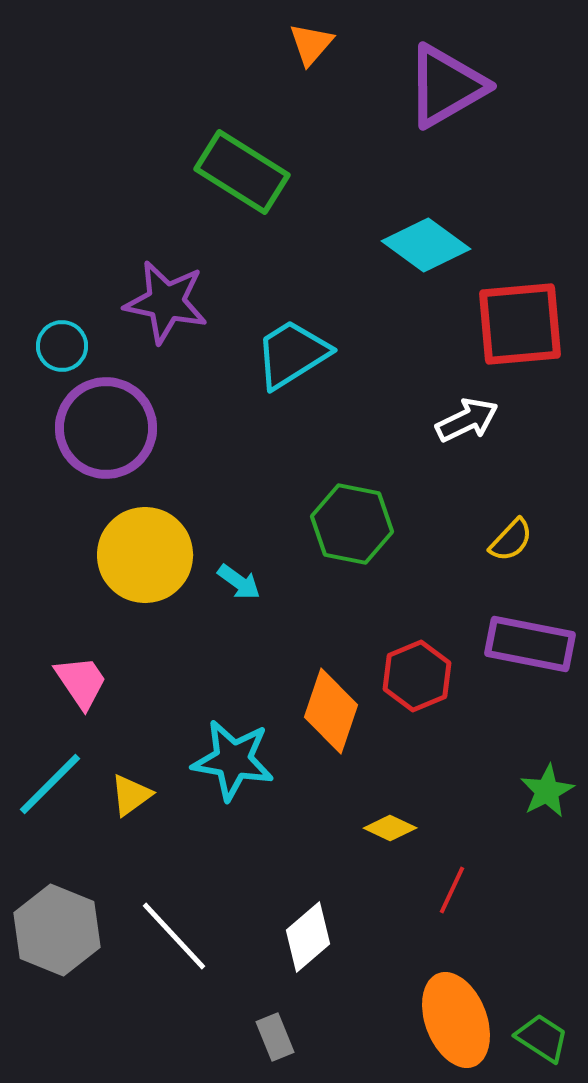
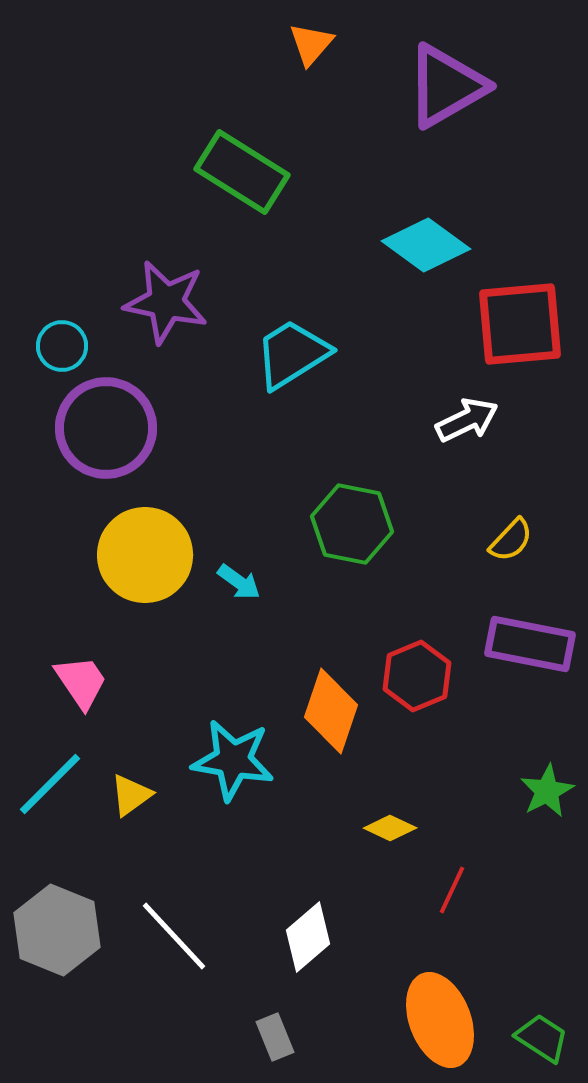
orange ellipse: moved 16 px left
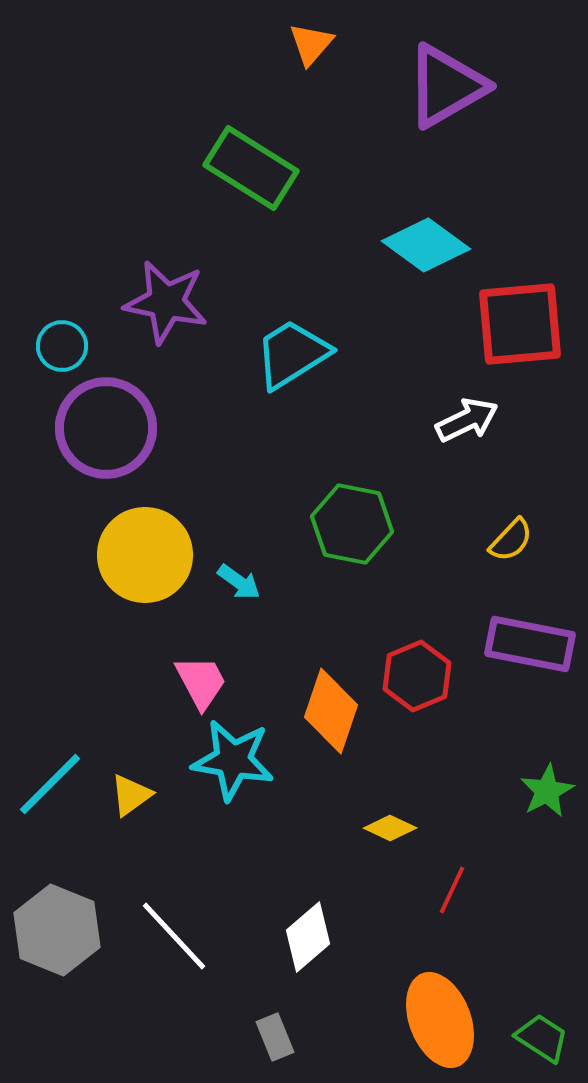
green rectangle: moved 9 px right, 4 px up
pink trapezoid: moved 120 px right; rotated 6 degrees clockwise
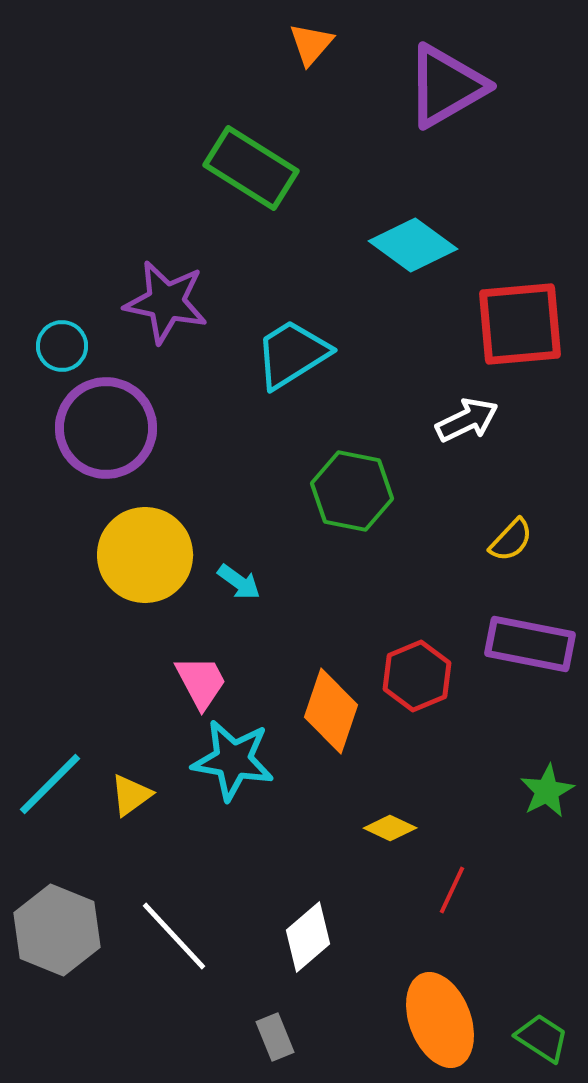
cyan diamond: moved 13 px left
green hexagon: moved 33 px up
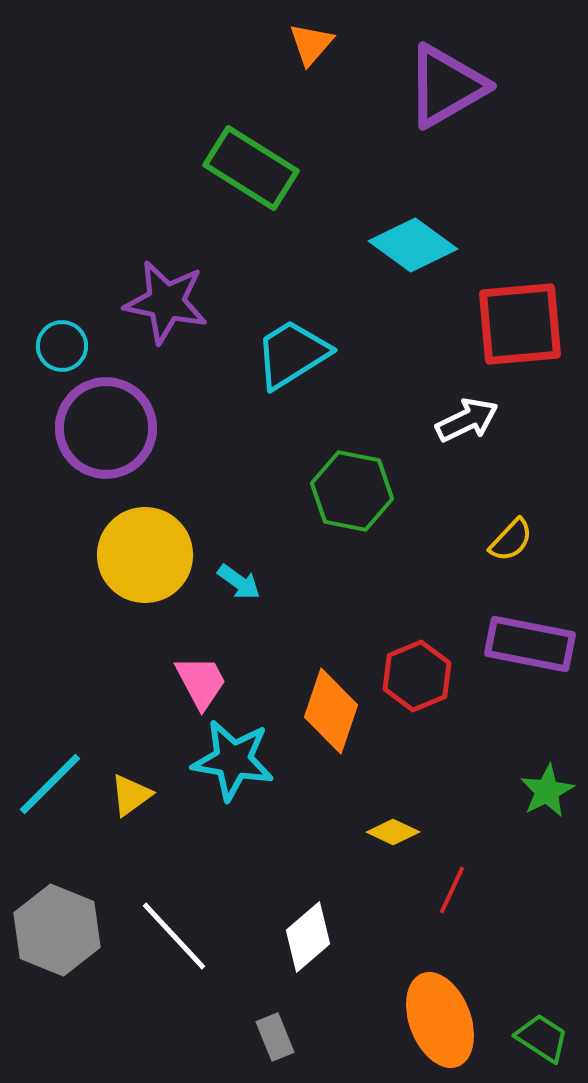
yellow diamond: moved 3 px right, 4 px down
